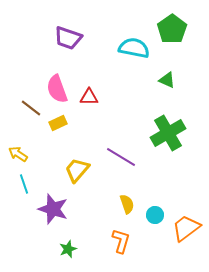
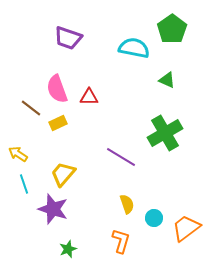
green cross: moved 3 px left
yellow trapezoid: moved 14 px left, 4 px down
cyan circle: moved 1 px left, 3 px down
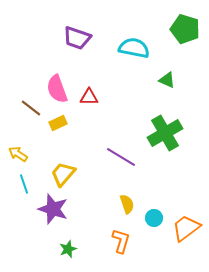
green pentagon: moved 13 px right; rotated 20 degrees counterclockwise
purple trapezoid: moved 9 px right
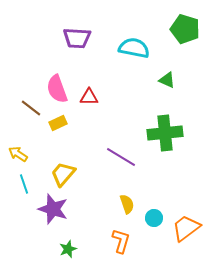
purple trapezoid: rotated 16 degrees counterclockwise
green cross: rotated 24 degrees clockwise
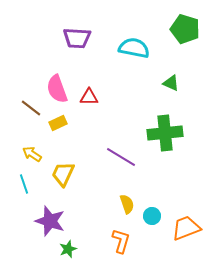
green triangle: moved 4 px right, 3 px down
yellow arrow: moved 14 px right
yellow trapezoid: rotated 16 degrees counterclockwise
purple star: moved 3 px left, 12 px down
cyan circle: moved 2 px left, 2 px up
orange trapezoid: rotated 16 degrees clockwise
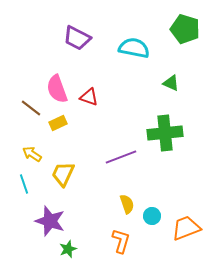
purple trapezoid: rotated 24 degrees clockwise
red triangle: rotated 18 degrees clockwise
purple line: rotated 52 degrees counterclockwise
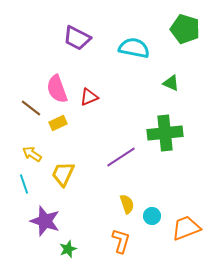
red triangle: rotated 42 degrees counterclockwise
purple line: rotated 12 degrees counterclockwise
purple star: moved 5 px left
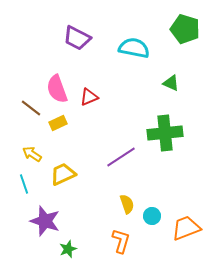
yellow trapezoid: rotated 40 degrees clockwise
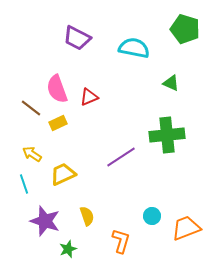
green cross: moved 2 px right, 2 px down
yellow semicircle: moved 40 px left, 12 px down
